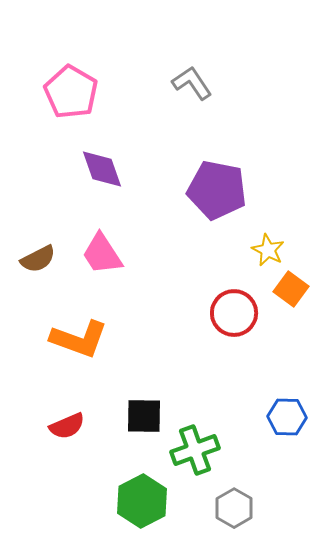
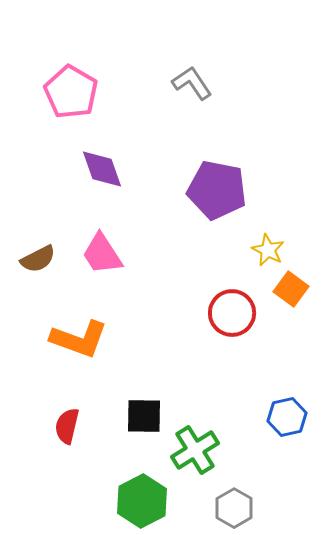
red circle: moved 2 px left
blue hexagon: rotated 15 degrees counterclockwise
red semicircle: rotated 126 degrees clockwise
green cross: rotated 12 degrees counterclockwise
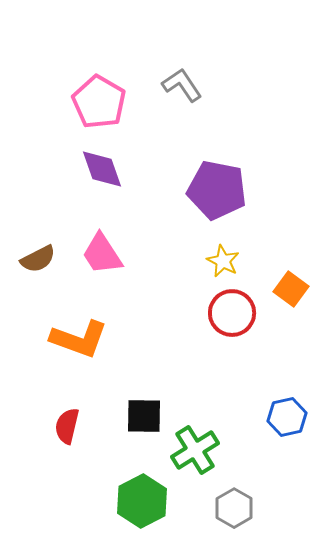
gray L-shape: moved 10 px left, 2 px down
pink pentagon: moved 28 px right, 10 px down
yellow star: moved 45 px left, 11 px down
